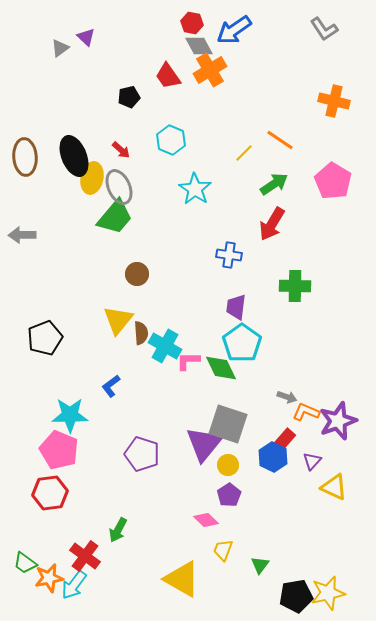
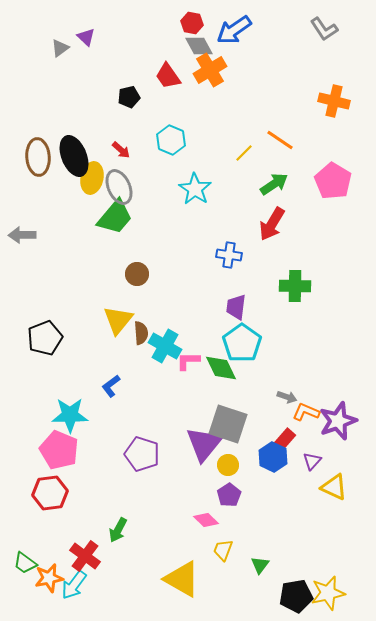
brown ellipse at (25, 157): moved 13 px right
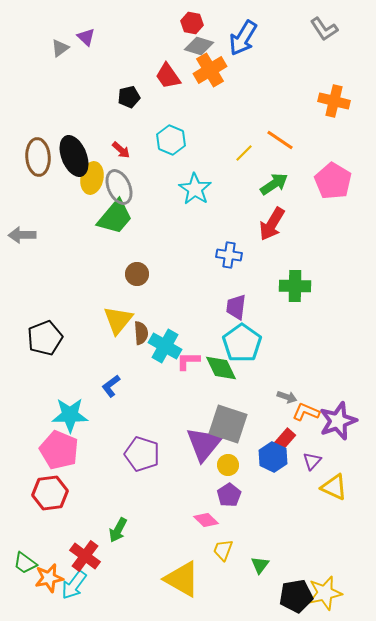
blue arrow at (234, 30): moved 9 px right, 8 px down; rotated 24 degrees counterclockwise
gray diamond at (199, 46): rotated 44 degrees counterclockwise
yellow star at (328, 593): moved 3 px left
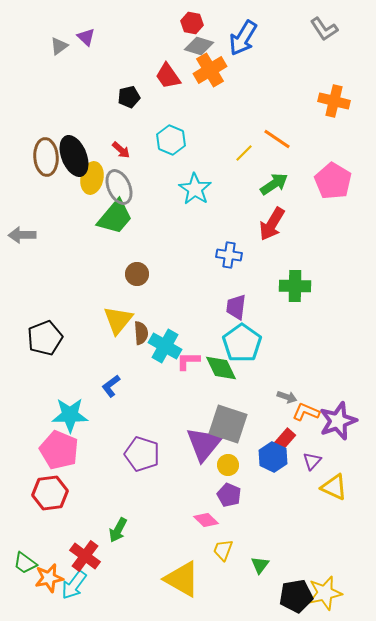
gray triangle at (60, 48): moved 1 px left, 2 px up
orange line at (280, 140): moved 3 px left, 1 px up
brown ellipse at (38, 157): moved 8 px right
purple pentagon at (229, 495): rotated 15 degrees counterclockwise
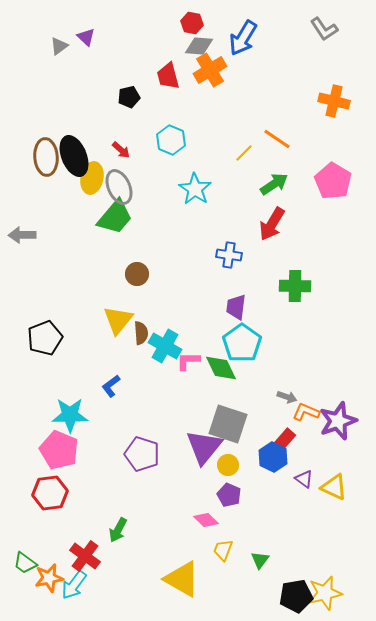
gray diamond at (199, 46): rotated 12 degrees counterclockwise
red trapezoid at (168, 76): rotated 20 degrees clockwise
purple triangle at (204, 444): moved 3 px down
purple triangle at (312, 461): moved 8 px left, 18 px down; rotated 36 degrees counterclockwise
green triangle at (260, 565): moved 5 px up
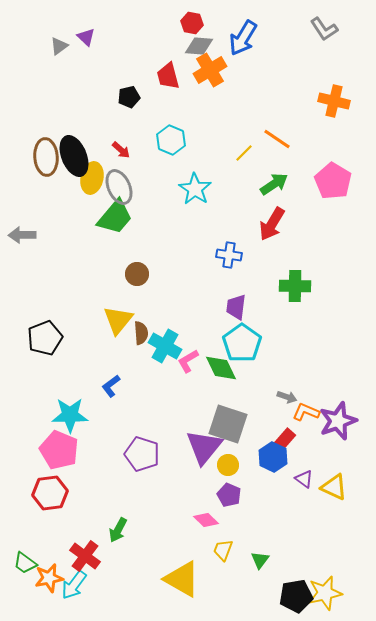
pink L-shape at (188, 361): rotated 30 degrees counterclockwise
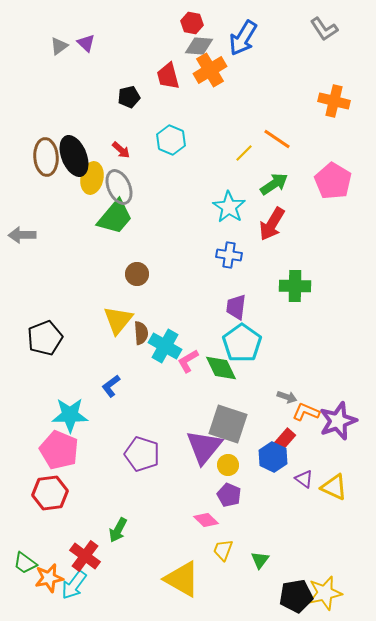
purple triangle at (86, 37): moved 6 px down
cyan star at (195, 189): moved 34 px right, 18 px down
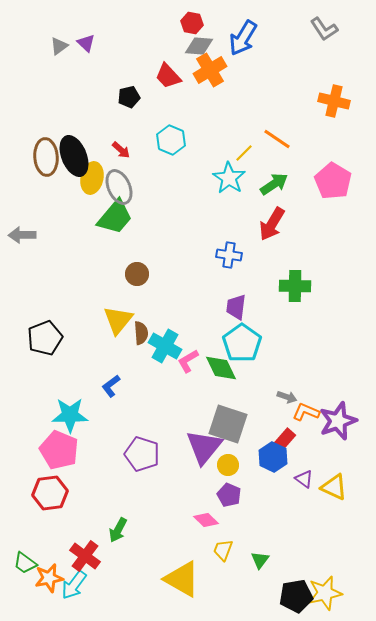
red trapezoid at (168, 76): rotated 28 degrees counterclockwise
cyan star at (229, 207): moved 29 px up
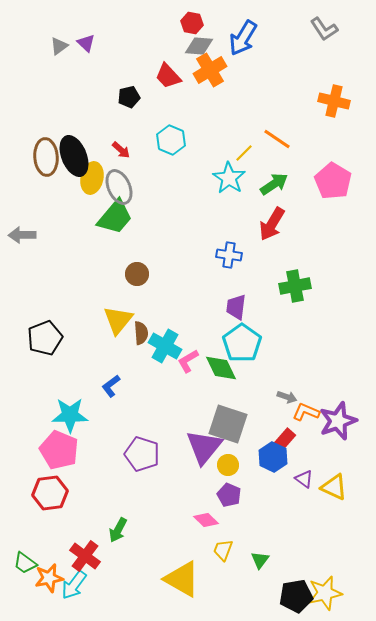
green cross at (295, 286): rotated 12 degrees counterclockwise
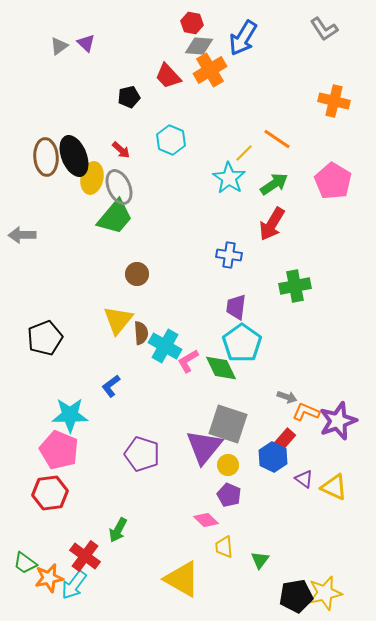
yellow trapezoid at (223, 550): moved 1 px right, 3 px up; rotated 25 degrees counterclockwise
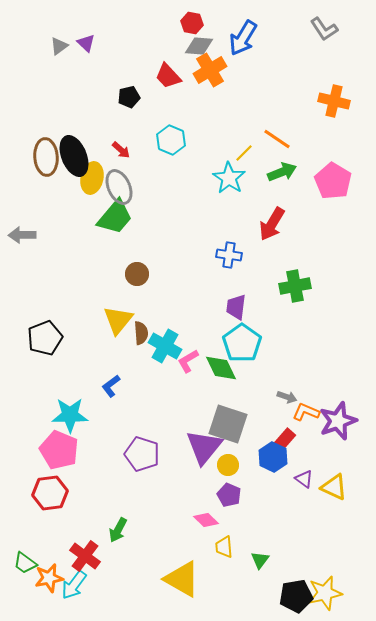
green arrow at (274, 184): moved 8 px right, 12 px up; rotated 12 degrees clockwise
